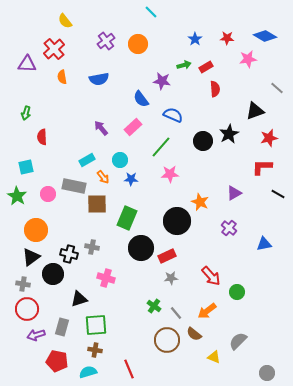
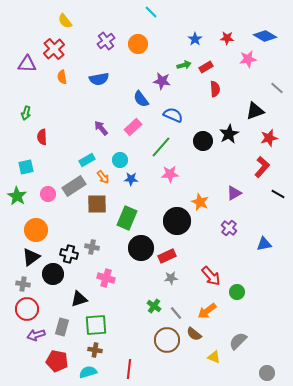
red L-shape at (262, 167): rotated 130 degrees clockwise
gray rectangle at (74, 186): rotated 45 degrees counterclockwise
red line at (129, 369): rotated 30 degrees clockwise
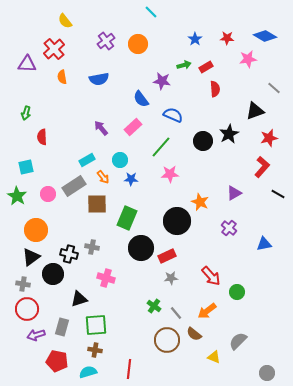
gray line at (277, 88): moved 3 px left
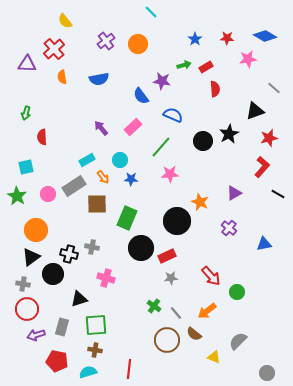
blue semicircle at (141, 99): moved 3 px up
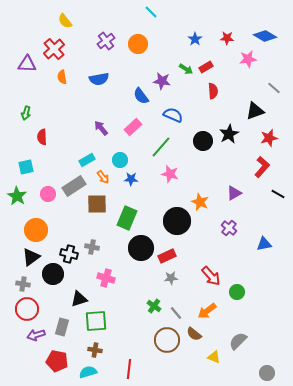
green arrow at (184, 65): moved 2 px right, 4 px down; rotated 48 degrees clockwise
red semicircle at (215, 89): moved 2 px left, 2 px down
pink star at (170, 174): rotated 18 degrees clockwise
green square at (96, 325): moved 4 px up
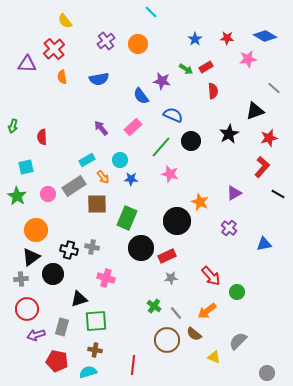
green arrow at (26, 113): moved 13 px left, 13 px down
black circle at (203, 141): moved 12 px left
black cross at (69, 254): moved 4 px up
gray cross at (23, 284): moved 2 px left, 5 px up; rotated 16 degrees counterclockwise
red line at (129, 369): moved 4 px right, 4 px up
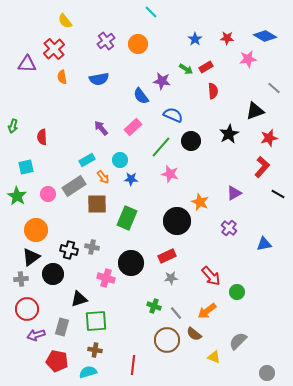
black circle at (141, 248): moved 10 px left, 15 px down
green cross at (154, 306): rotated 16 degrees counterclockwise
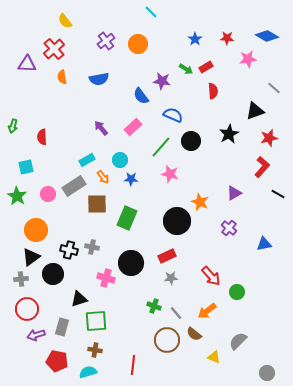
blue diamond at (265, 36): moved 2 px right
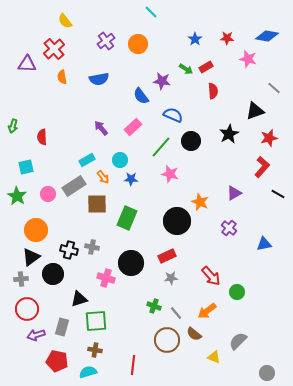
blue diamond at (267, 36): rotated 20 degrees counterclockwise
pink star at (248, 59): rotated 24 degrees clockwise
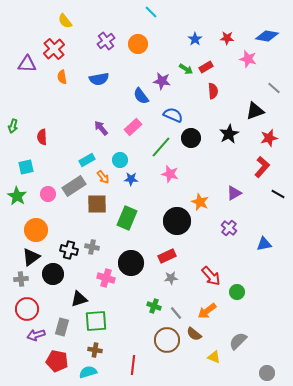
black circle at (191, 141): moved 3 px up
